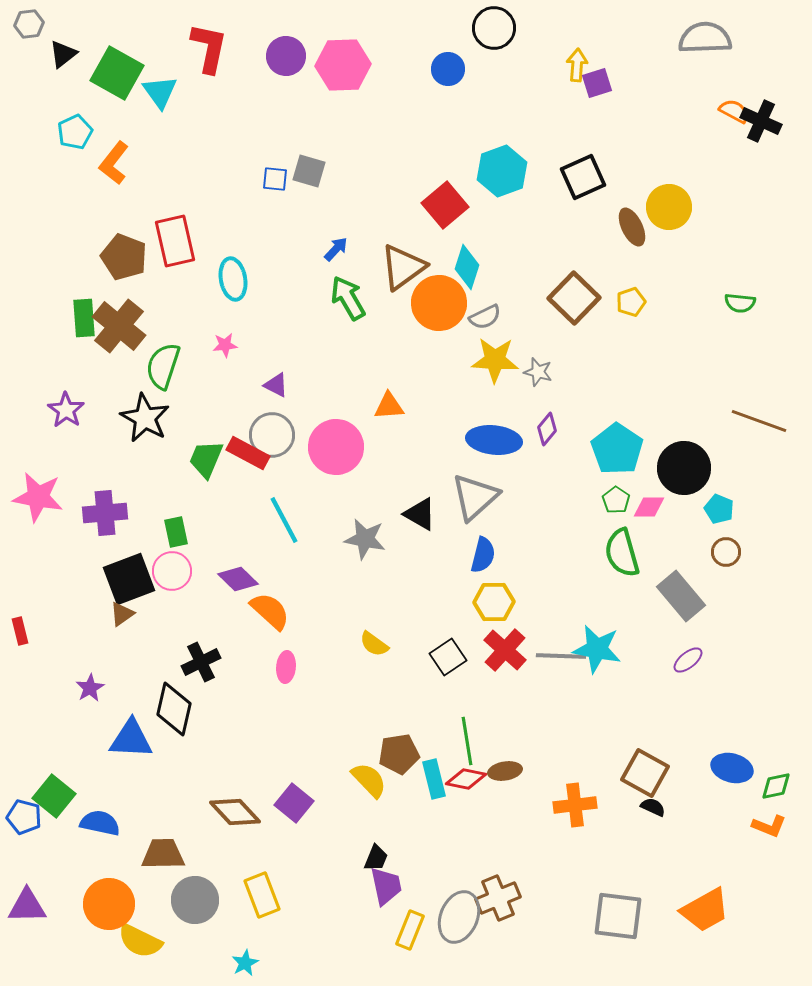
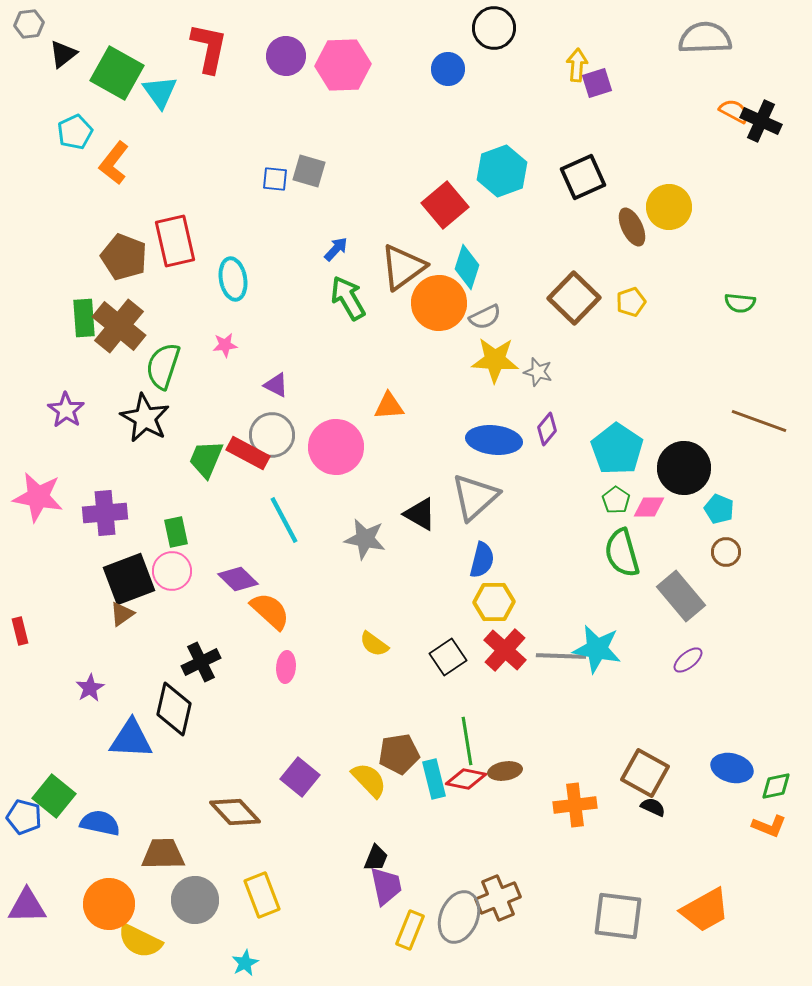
blue semicircle at (483, 555): moved 1 px left, 5 px down
purple square at (294, 803): moved 6 px right, 26 px up
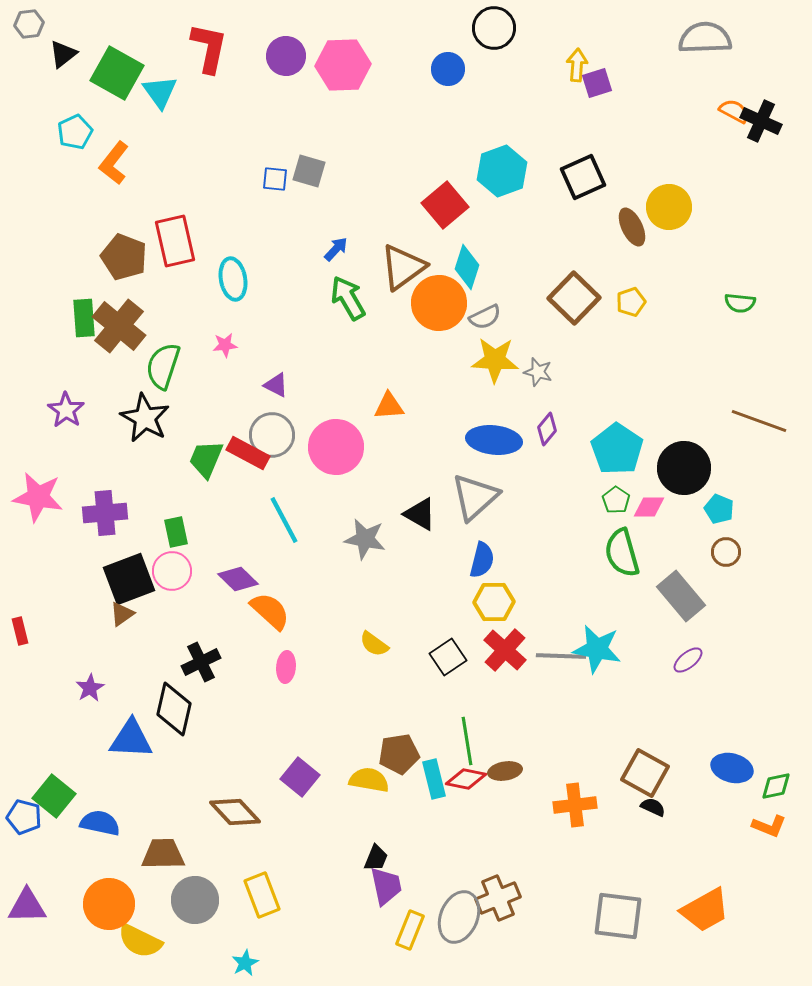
yellow semicircle at (369, 780): rotated 36 degrees counterclockwise
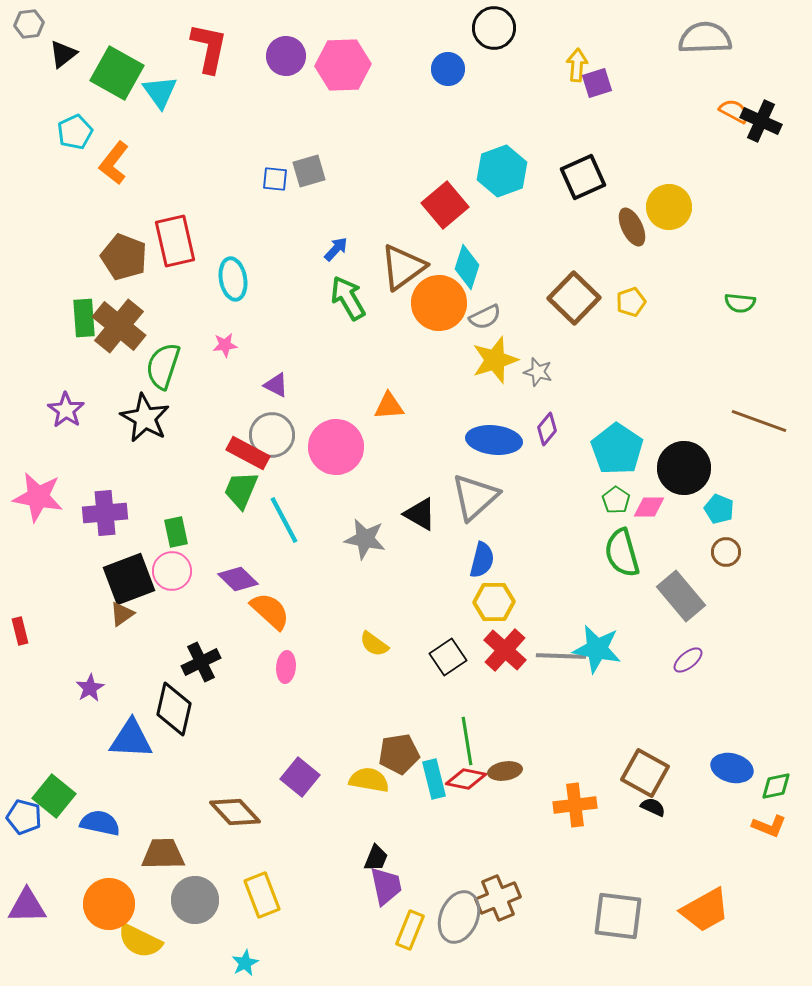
gray square at (309, 171): rotated 32 degrees counterclockwise
yellow star at (495, 360): rotated 21 degrees counterclockwise
green trapezoid at (206, 459): moved 35 px right, 31 px down
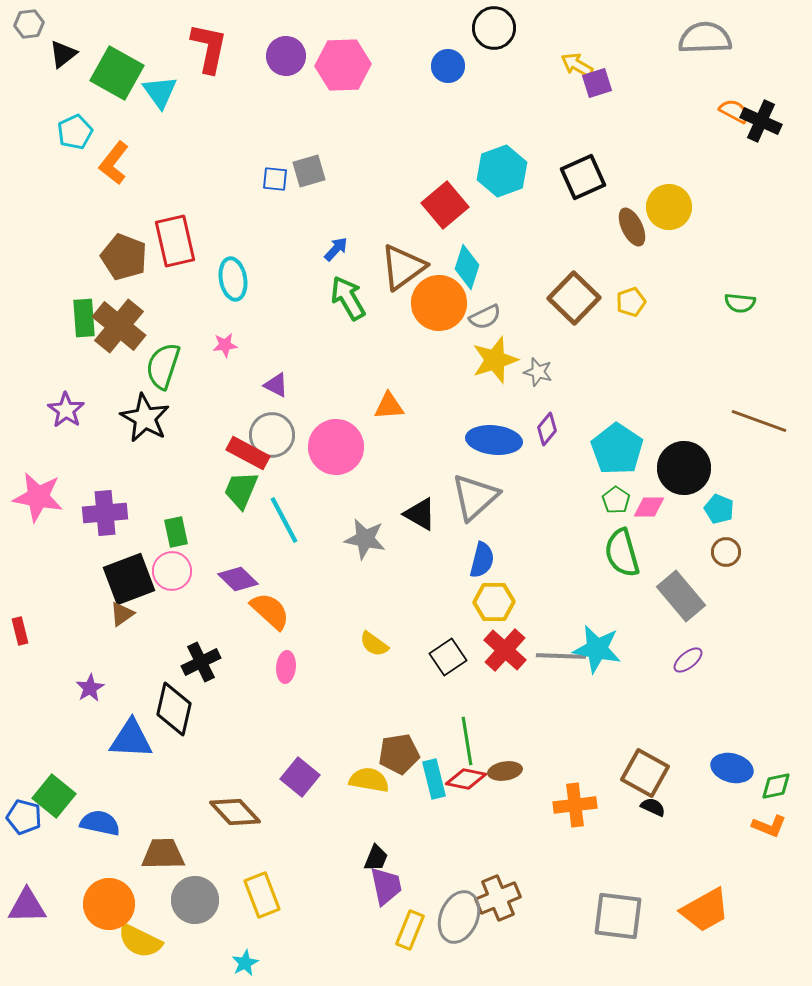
yellow arrow at (577, 65): rotated 64 degrees counterclockwise
blue circle at (448, 69): moved 3 px up
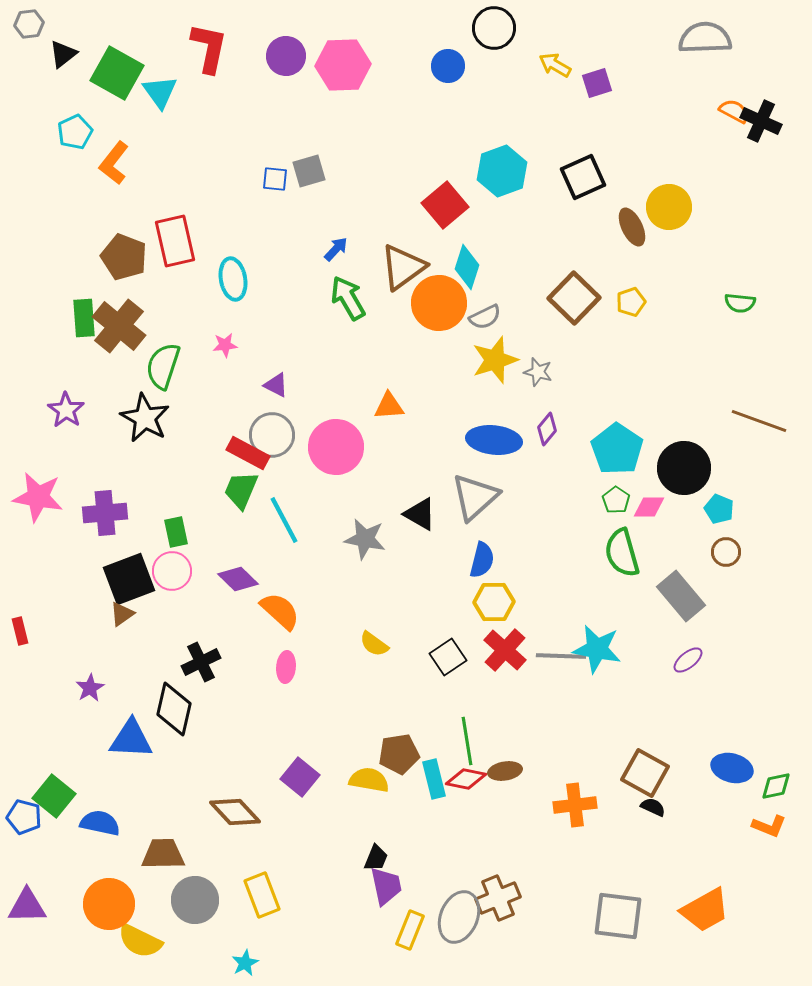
yellow arrow at (577, 65): moved 22 px left
orange semicircle at (270, 611): moved 10 px right
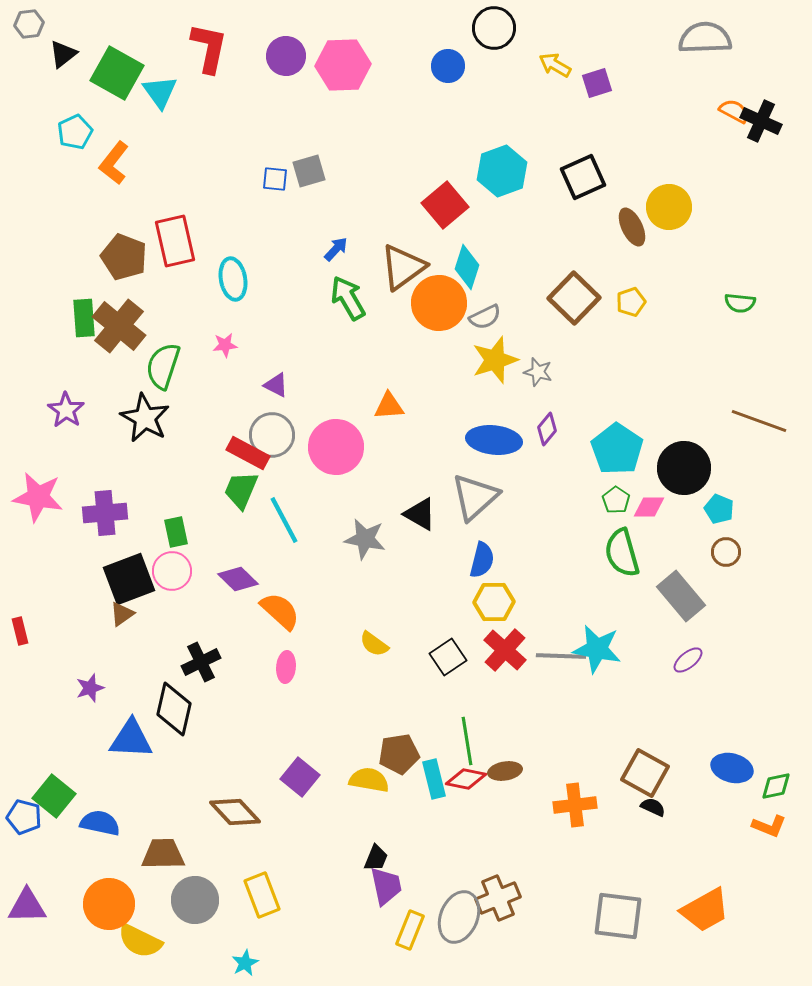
purple star at (90, 688): rotated 12 degrees clockwise
